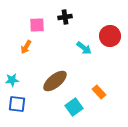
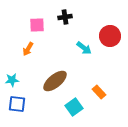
orange arrow: moved 2 px right, 2 px down
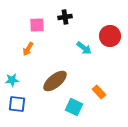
cyan square: rotated 30 degrees counterclockwise
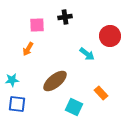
cyan arrow: moved 3 px right, 6 px down
orange rectangle: moved 2 px right, 1 px down
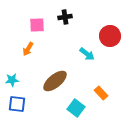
cyan square: moved 2 px right, 1 px down; rotated 12 degrees clockwise
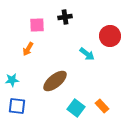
orange rectangle: moved 1 px right, 13 px down
blue square: moved 2 px down
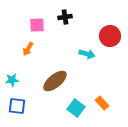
cyan arrow: rotated 21 degrees counterclockwise
orange rectangle: moved 3 px up
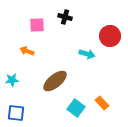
black cross: rotated 24 degrees clockwise
orange arrow: moved 1 px left, 2 px down; rotated 80 degrees clockwise
blue square: moved 1 px left, 7 px down
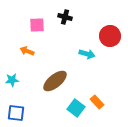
orange rectangle: moved 5 px left, 1 px up
